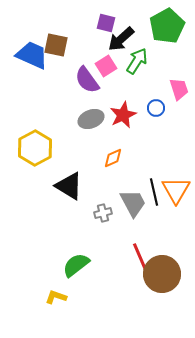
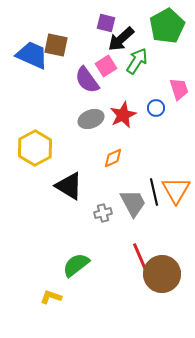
yellow L-shape: moved 5 px left
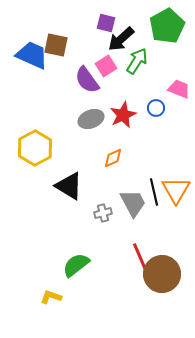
pink trapezoid: rotated 50 degrees counterclockwise
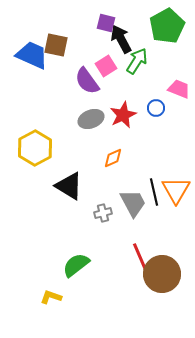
black arrow: rotated 104 degrees clockwise
purple semicircle: moved 1 px down
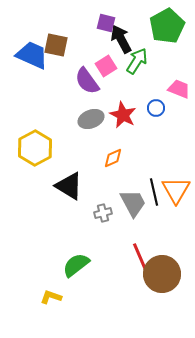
red star: rotated 20 degrees counterclockwise
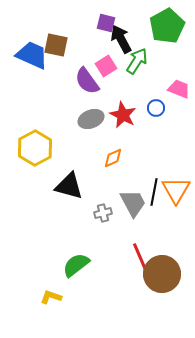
black triangle: rotated 16 degrees counterclockwise
black line: rotated 24 degrees clockwise
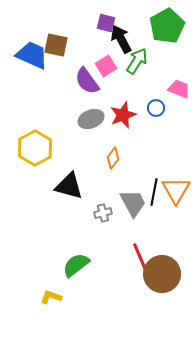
red star: rotated 24 degrees clockwise
orange diamond: rotated 30 degrees counterclockwise
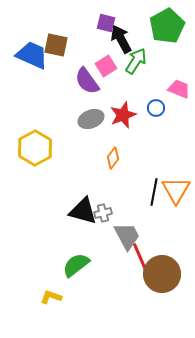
green arrow: moved 1 px left
black triangle: moved 14 px right, 25 px down
gray trapezoid: moved 6 px left, 33 px down
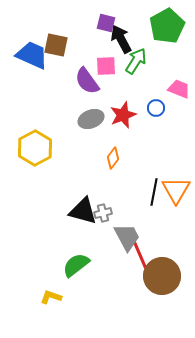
pink square: rotated 30 degrees clockwise
gray trapezoid: moved 1 px down
red line: moved 2 px up
brown circle: moved 2 px down
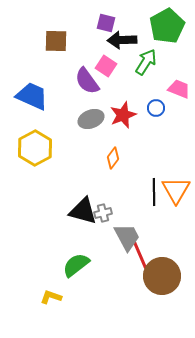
black arrow: moved 1 px right, 1 px down; rotated 64 degrees counterclockwise
brown square: moved 4 px up; rotated 10 degrees counterclockwise
blue trapezoid: moved 41 px down
green arrow: moved 10 px right, 1 px down
pink square: rotated 35 degrees clockwise
black line: rotated 12 degrees counterclockwise
